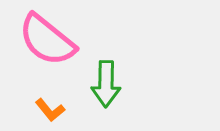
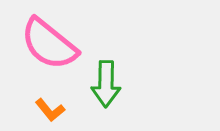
pink semicircle: moved 2 px right, 4 px down
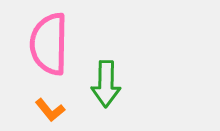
pink semicircle: rotated 52 degrees clockwise
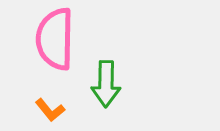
pink semicircle: moved 6 px right, 5 px up
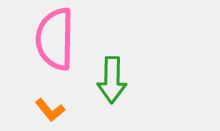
green arrow: moved 6 px right, 4 px up
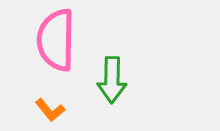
pink semicircle: moved 1 px right, 1 px down
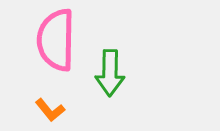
green arrow: moved 2 px left, 7 px up
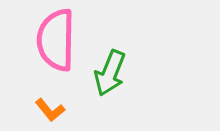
green arrow: rotated 21 degrees clockwise
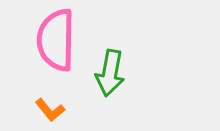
green arrow: rotated 12 degrees counterclockwise
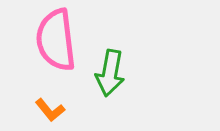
pink semicircle: rotated 8 degrees counterclockwise
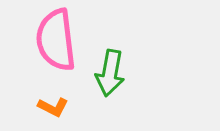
orange L-shape: moved 3 px right, 3 px up; rotated 24 degrees counterclockwise
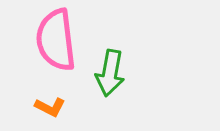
orange L-shape: moved 3 px left
